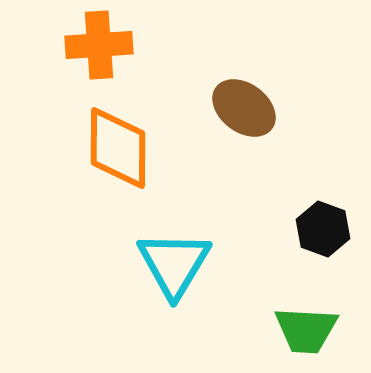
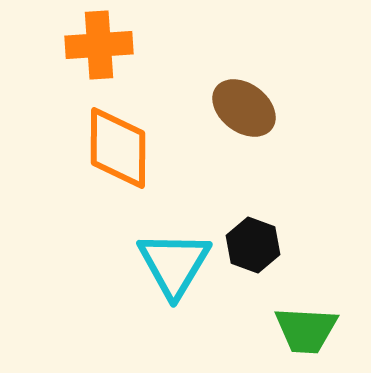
black hexagon: moved 70 px left, 16 px down
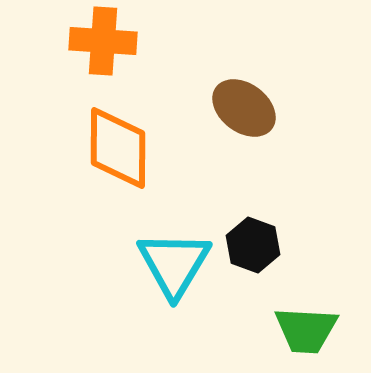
orange cross: moved 4 px right, 4 px up; rotated 8 degrees clockwise
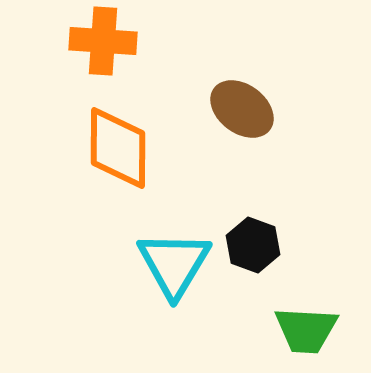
brown ellipse: moved 2 px left, 1 px down
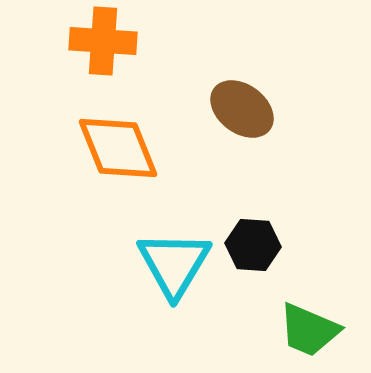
orange diamond: rotated 22 degrees counterclockwise
black hexagon: rotated 16 degrees counterclockwise
green trapezoid: moved 3 px right; rotated 20 degrees clockwise
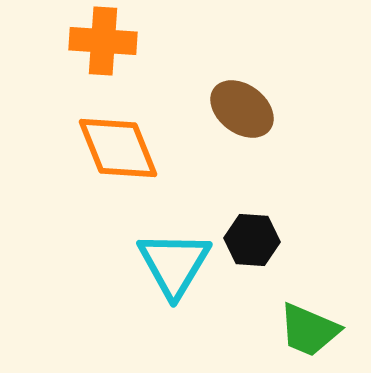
black hexagon: moved 1 px left, 5 px up
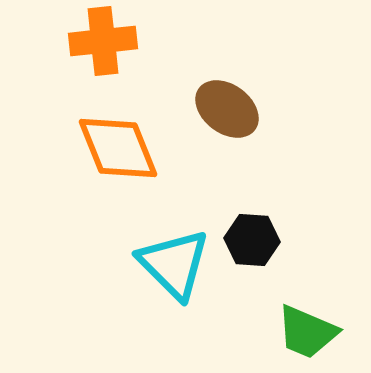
orange cross: rotated 10 degrees counterclockwise
brown ellipse: moved 15 px left
cyan triangle: rotated 16 degrees counterclockwise
green trapezoid: moved 2 px left, 2 px down
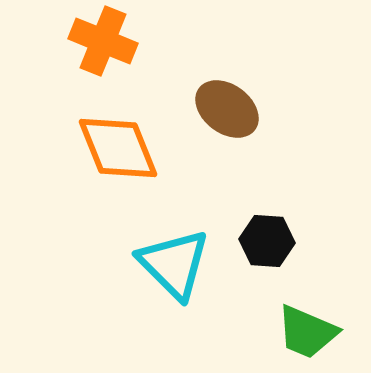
orange cross: rotated 28 degrees clockwise
black hexagon: moved 15 px right, 1 px down
